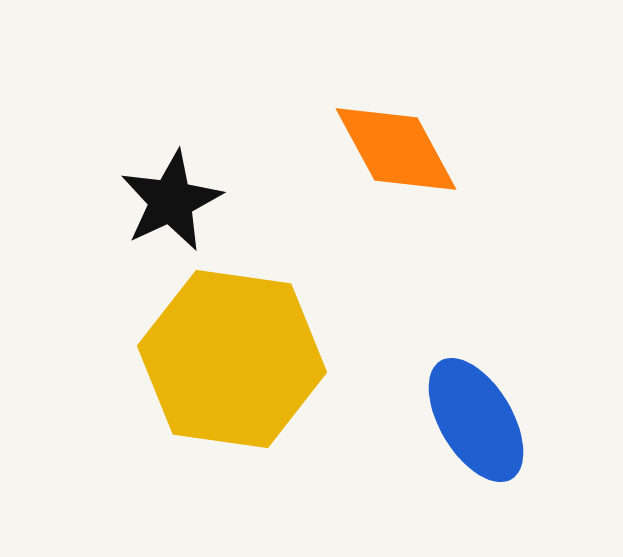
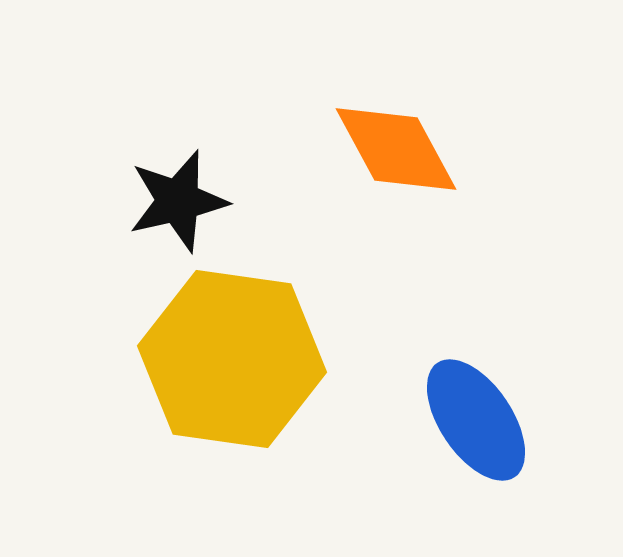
black star: moved 7 px right; rotated 12 degrees clockwise
blue ellipse: rotated 3 degrees counterclockwise
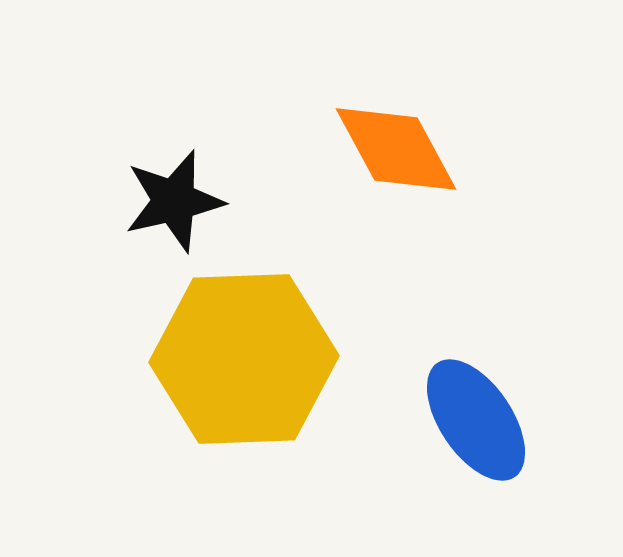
black star: moved 4 px left
yellow hexagon: moved 12 px right; rotated 10 degrees counterclockwise
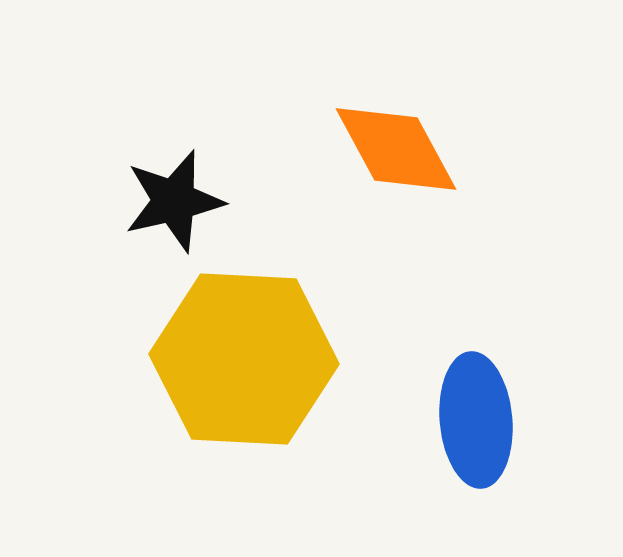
yellow hexagon: rotated 5 degrees clockwise
blue ellipse: rotated 29 degrees clockwise
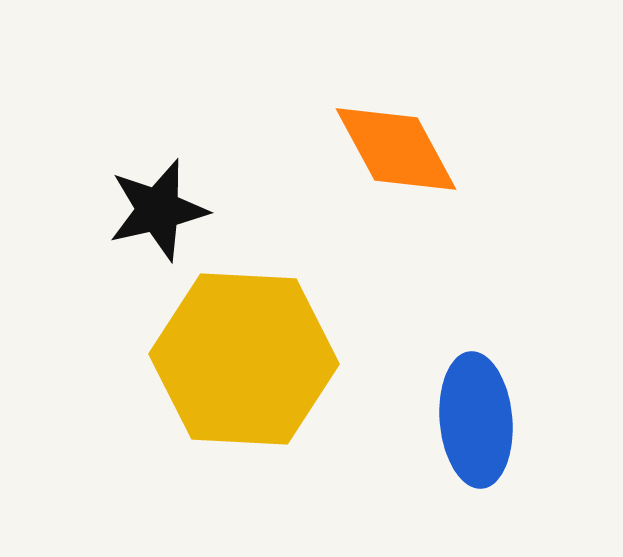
black star: moved 16 px left, 9 px down
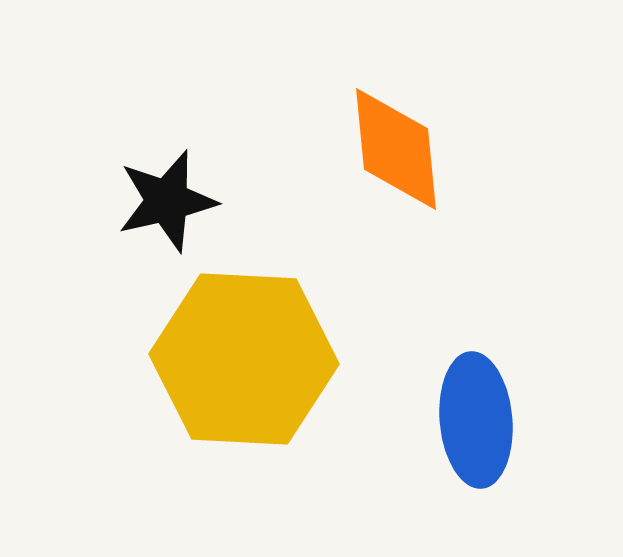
orange diamond: rotated 23 degrees clockwise
black star: moved 9 px right, 9 px up
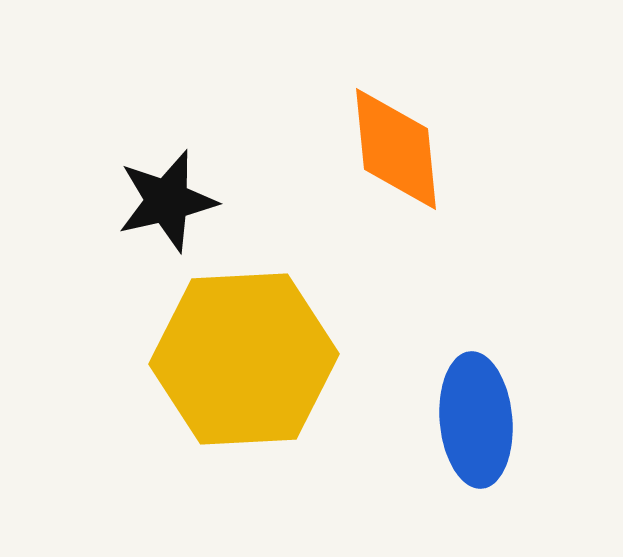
yellow hexagon: rotated 6 degrees counterclockwise
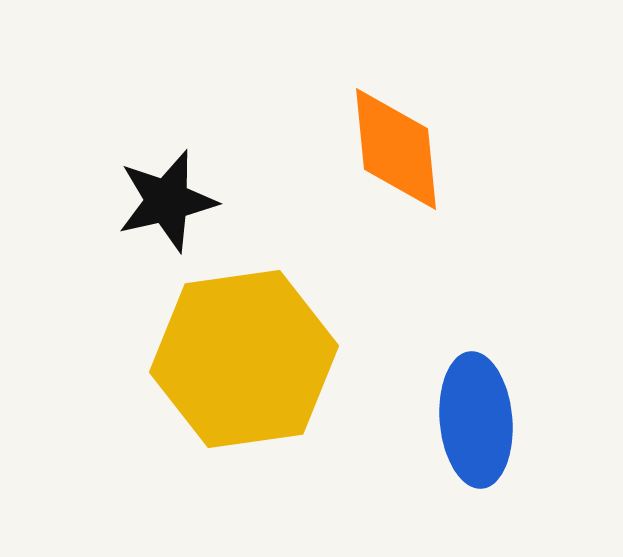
yellow hexagon: rotated 5 degrees counterclockwise
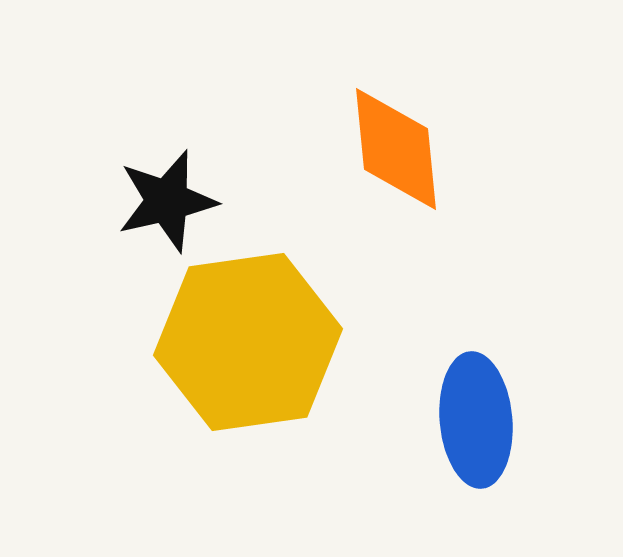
yellow hexagon: moved 4 px right, 17 px up
